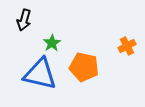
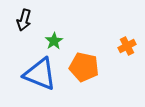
green star: moved 2 px right, 2 px up
blue triangle: rotated 9 degrees clockwise
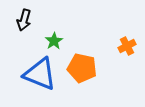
orange pentagon: moved 2 px left, 1 px down
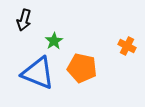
orange cross: rotated 36 degrees counterclockwise
blue triangle: moved 2 px left, 1 px up
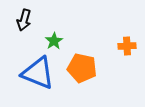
orange cross: rotated 30 degrees counterclockwise
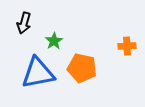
black arrow: moved 3 px down
blue triangle: rotated 33 degrees counterclockwise
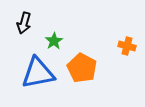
orange cross: rotated 18 degrees clockwise
orange pentagon: rotated 16 degrees clockwise
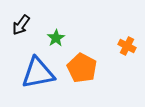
black arrow: moved 3 px left, 2 px down; rotated 20 degrees clockwise
green star: moved 2 px right, 3 px up
orange cross: rotated 12 degrees clockwise
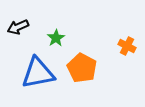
black arrow: moved 3 px left, 2 px down; rotated 30 degrees clockwise
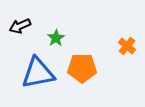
black arrow: moved 2 px right, 1 px up
orange cross: rotated 12 degrees clockwise
orange pentagon: rotated 28 degrees counterclockwise
